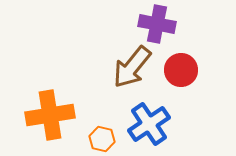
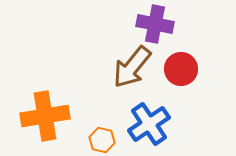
purple cross: moved 2 px left
red circle: moved 1 px up
orange cross: moved 5 px left, 1 px down
orange hexagon: moved 1 px down
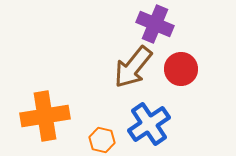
purple cross: rotated 12 degrees clockwise
brown arrow: moved 1 px right
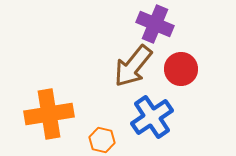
brown arrow: moved 1 px up
orange cross: moved 4 px right, 2 px up
blue cross: moved 3 px right, 7 px up
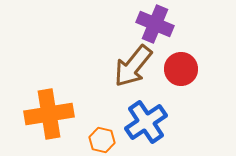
blue cross: moved 6 px left, 5 px down
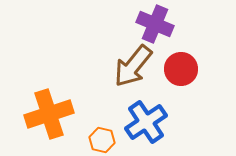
orange cross: rotated 9 degrees counterclockwise
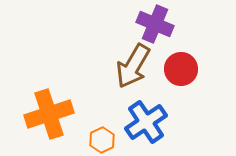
brown arrow: rotated 9 degrees counterclockwise
orange hexagon: rotated 20 degrees clockwise
